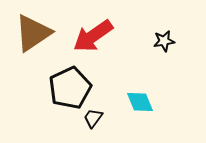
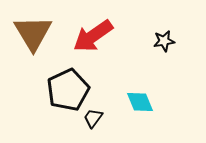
brown triangle: rotated 27 degrees counterclockwise
black pentagon: moved 2 px left, 2 px down
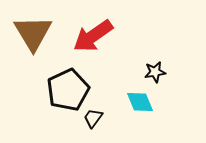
black star: moved 9 px left, 31 px down
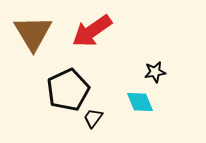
red arrow: moved 1 px left, 5 px up
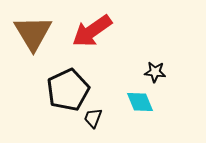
black star: rotated 15 degrees clockwise
black trapezoid: rotated 15 degrees counterclockwise
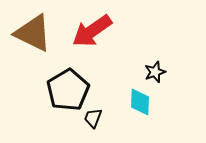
brown triangle: rotated 33 degrees counterclockwise
black star: rotated 25 degrees counterclockwise
black pentagon: rotated 6 degrees counterclockwise
cyan diamond: rotated 24 degrees clockwise
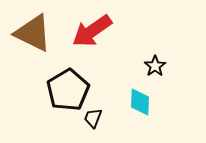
black star: moved 6 px up; rotated 15 degrees counterclockwise
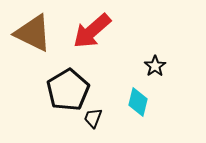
red arrow: rotated 6 degrees counterclockwise
cyan diamond: moved 2 px left; rotated 12 degrees clockwise
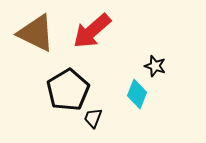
brown triangle: moved 3 px right
black star: rotated 20 degrees counterclockwise
cyan diamond: moved 1 px left, 8 px up; rotated 8 degrees clockwise
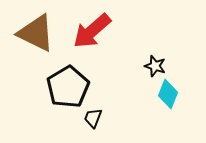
black pentagon: moved 3 px up
cyan diamond: moved 31 px right
